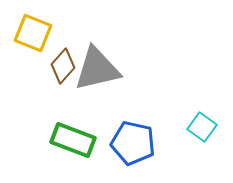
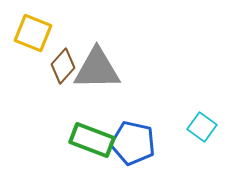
gray triangle: rotated 12 degrees clockwise
green rectangle: moved 19 px right
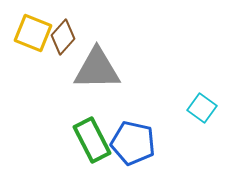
brown diamond: moved 29 px up
cyan square: moved 19 px up
green rectangle: rotated 42 degrees clockwise
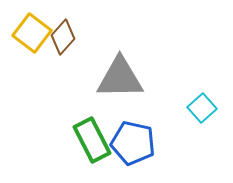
yellow square: moved 1 px left; rotated 15 degrees clockwise
gray triangle: moved 23 px right, 9 px down
cyan square: rotated 12 degrees clockwise
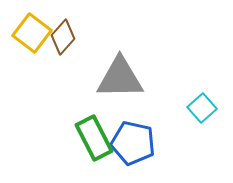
green rectangle: moved 2 px right, 2 px up
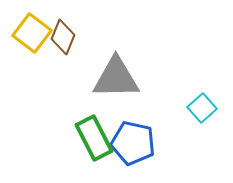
brown diamond: rotated 20 degrees counterclockwise
gray triangle: moved 4 px left
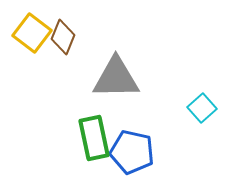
green rectangle: rotated 15 degrees clockwise
blue pentagon: moved 1 px left, 9 px down
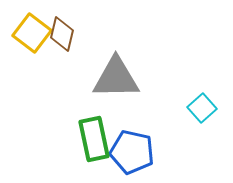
brown diamond: moved 1 px left, 3 px up; rotated 8 degrees counterclockwise
green rectangle: moved 1 px down
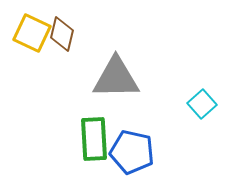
yellow square: rotated 12 degrees counterclockwise
cyan square: moved 4 px up
green rectangle: rotated 9 degrees clockwise
